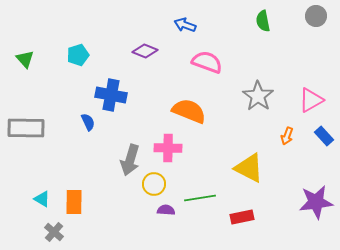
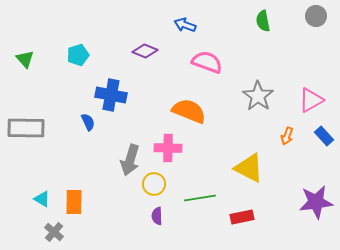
purple semicircle: moved 9 px left, 6 px down; rotated 96 degrees counterclockwise
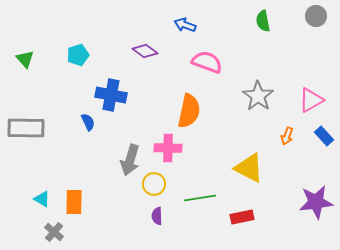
purple diamond: rotated 15 degrees clockwise
orange semicircle: rotated 80 degrees clockwise
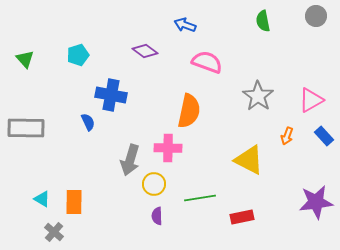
yellow triangle: moved 8 px up
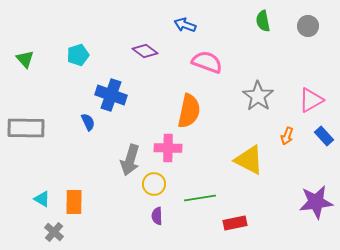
gray circle: moved 8 px left, 10 px down
blue cross: rotated 8 degrees clockwise
red rectangle: moved 7 px left, 6 px down
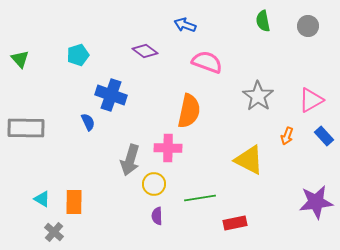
green triangle: moved 5 px left
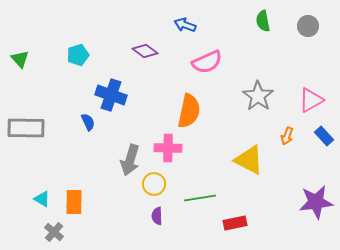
pink semicircle: rotated 136 degrees clockwise
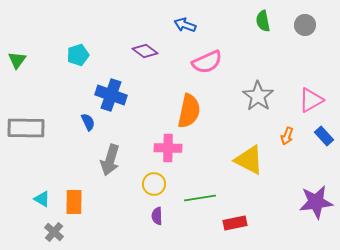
gray circle: moved 3 px left, 1 px up
green triangle: moved 3 px left, 1 px down; rotated 18 degrees clockwise
gray arrow: moved 20 px left
